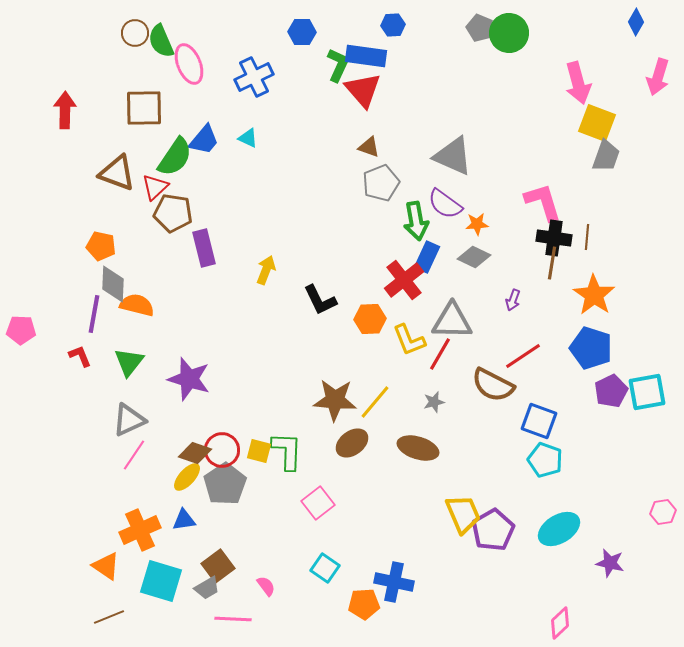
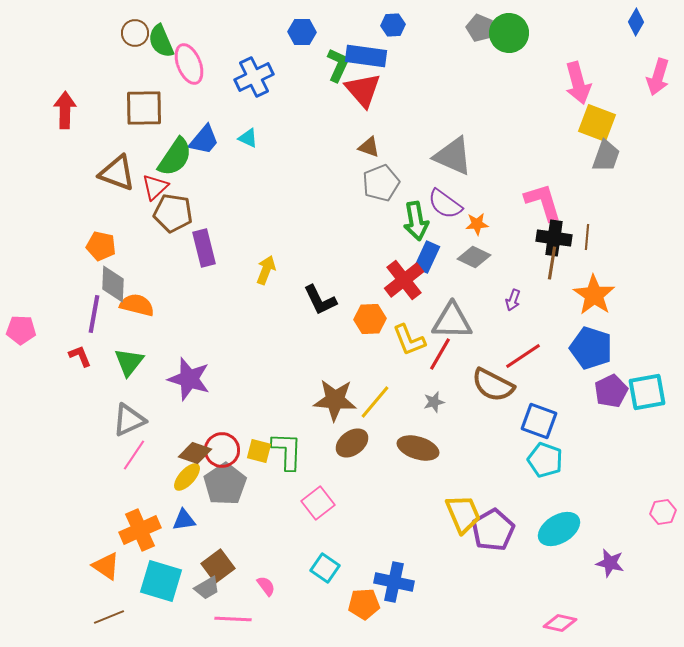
pink diamond at (560, 623): rotated 56 degrees clockwise
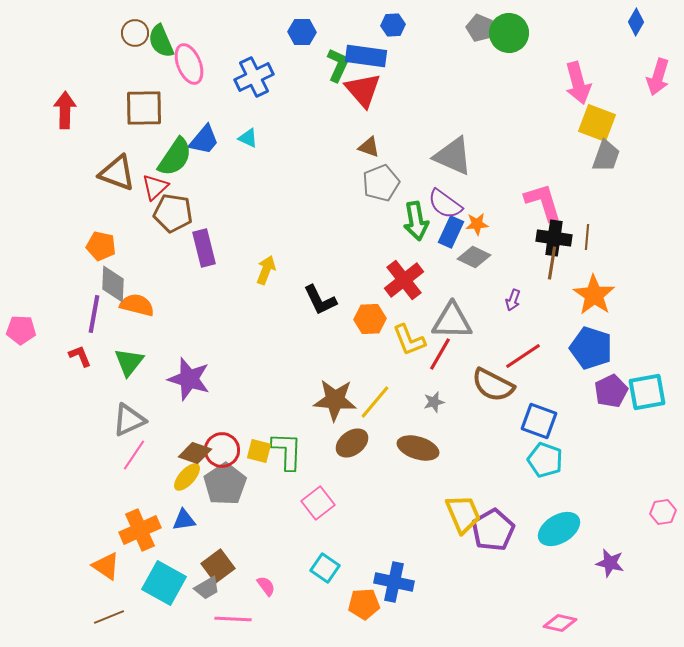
blue rectangle at (427, 257): moved 24 px right, 25 px up
cyan square at (161, 581): moved 3 px right, 2 px down; rotated 12 degrees clockwise
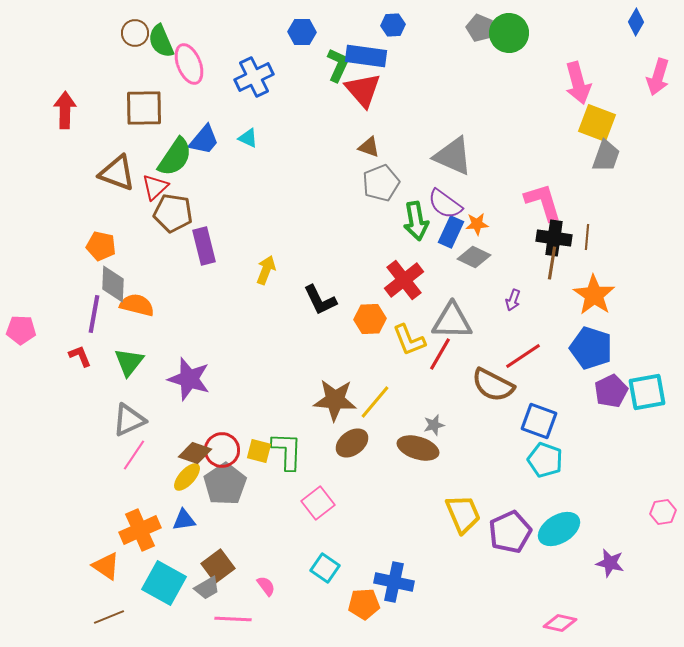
purple rectangle at (204, 248): moved 2 px up
gray star at (434, 402): moved 23 px down
purple pentagon at (493, 530): moved 17 px right, 2 px down; rotated 6 degrees clockwise
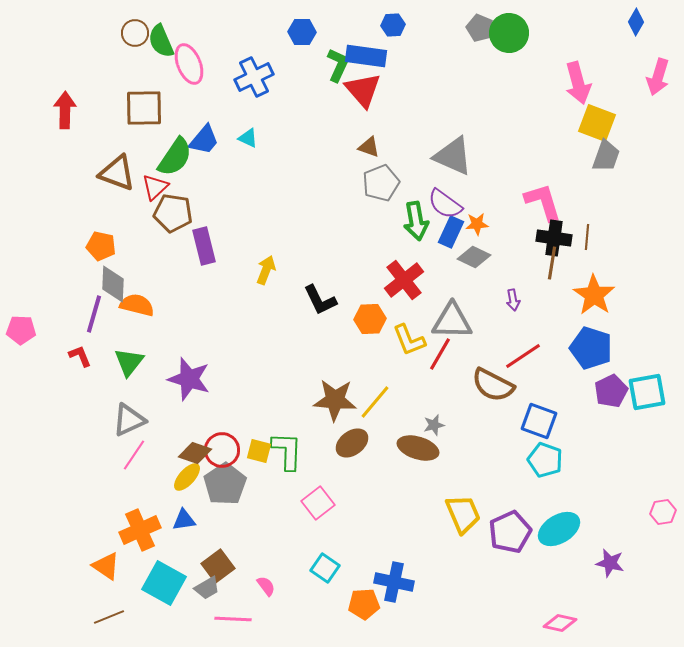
purple arrow at (513, 300): rotated 30 degrees counterclockwise
purple line at (94, 314): rotated 6 degrees clockwise
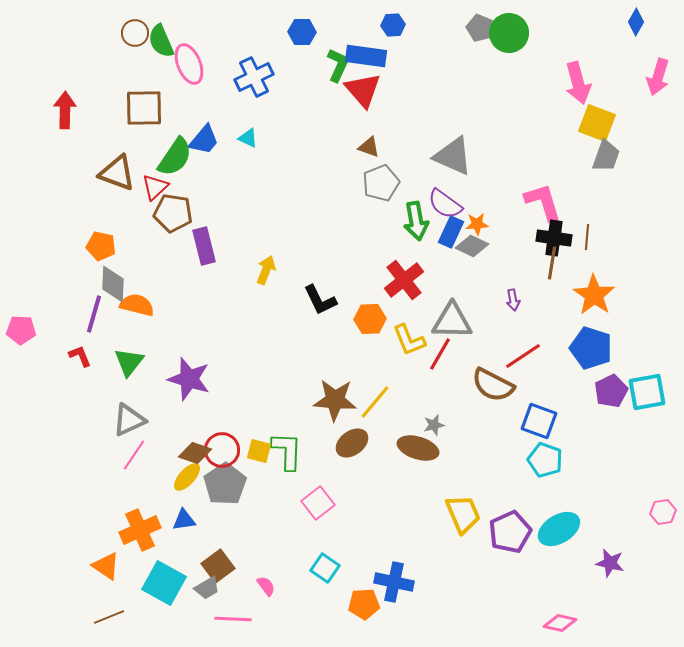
gray diamond at (474, 257): moved 2 px left, 11 px up
